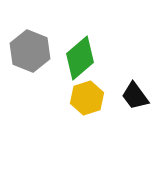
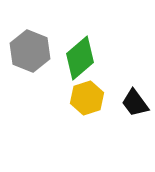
black trapezoid: moved 7 px down
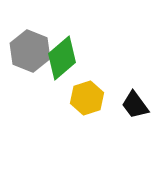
green diamond: moved 18 px left
black trapezoid: moved 2 px down
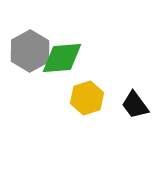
gray hexagon: rotated 9 degrees clockwise
green diamond: rotated 36 degrees clockwise
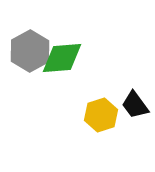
yellow hexagon: moved 14 px right, 17 px down
